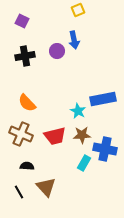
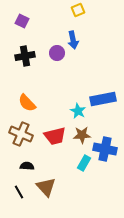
blue arrow: moved 1 px left
purple circle: moved 2 px down
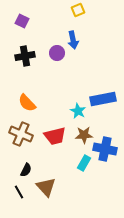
brown star: moved 2 px right
black semicircle: moved 1 px left, 4 px down; rotated 112 degrees clockwise
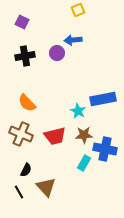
purple square: moved 1 px down
blue arrow: rotated 96 degrees clockwise
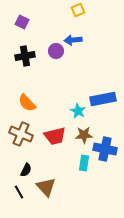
purple circle: moved 1 px left, 2 px up
cyan rectangle: rotated 21 degrees counterclockwise
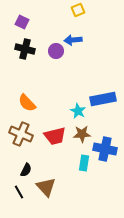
black cross: moved 7 px up; rotated 24 degrees clockwise
brown star: moved 2 px left, 1 px up
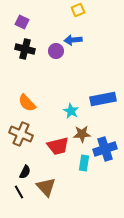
cyan star: moved 7 px left
red trapezoid: moved 3 px right, 10 px down
blue cross: rotated 30 degrees counterclockwise
black semicircle: moved 1 px left, 2 px down
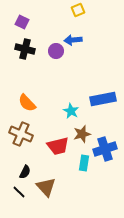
brown star: rotated 12 degrees counterclockwise
black line: rotated 16 degrees counterclockwise
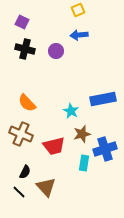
blue arrow: moved 6 px right, 5 px up
red trapezoid: moved 4 px left
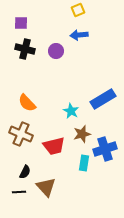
purple square: moved 1 px left, 1 px down; rotated 24 degrees counterclockwise
blue rectangle: rotated 20 degrees counterclockwise
black line: rotated 48 degrees counterclockwise
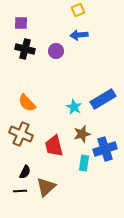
cyan star: moved 3 px right, 4 px up
red trapezoid: rotated 90 degrees clockwise
brown triangle: rotated 30 degrees clockwise
black line: moved 1 px right, 1 px up
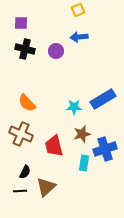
blue arrow: moved 2 px down
cyan star: rotated 28 degrees counterclockwise
